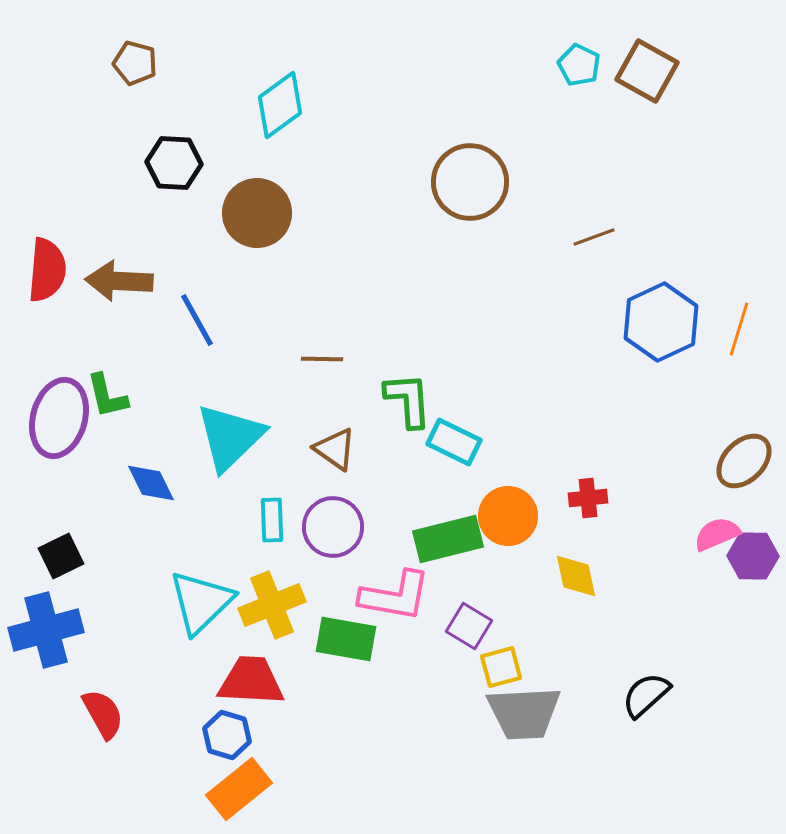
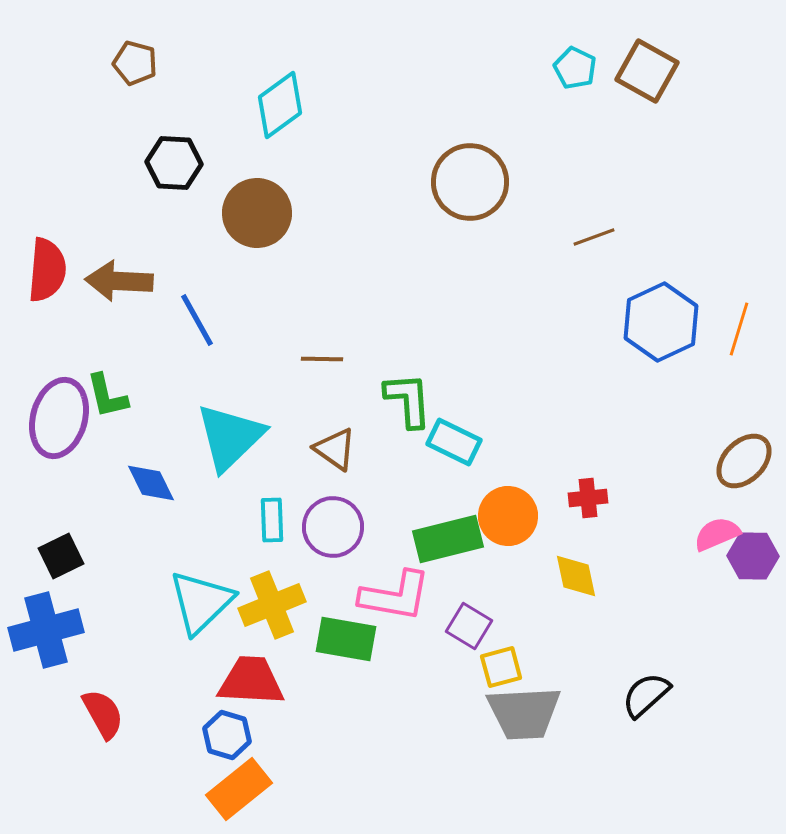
cyan pentagon at (579, 65): moved 4 px left, 3 px down
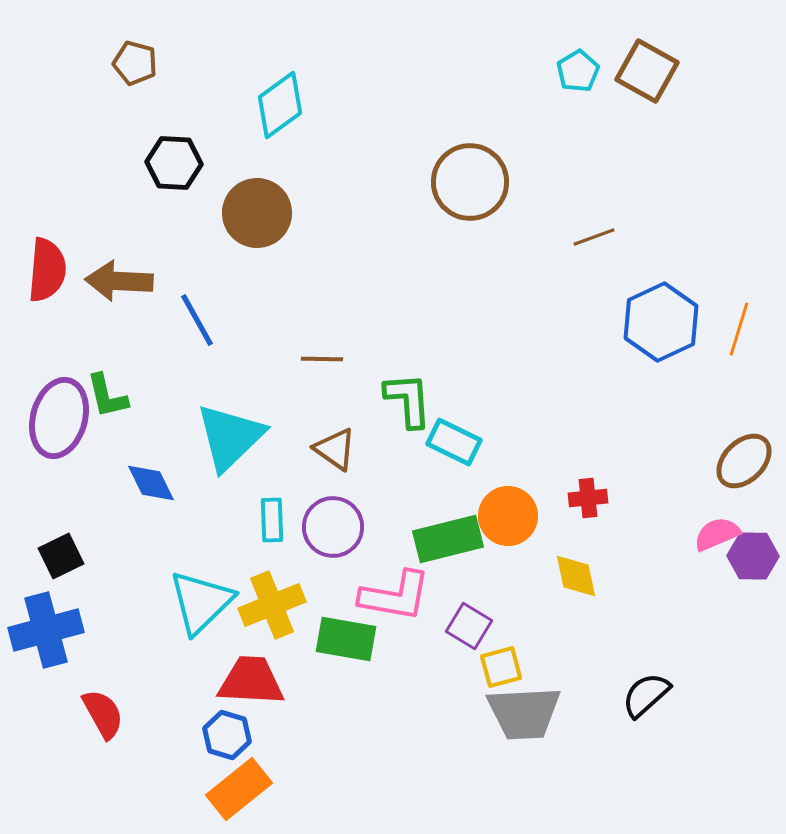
cyan pentagon at (575, 68): moved 3 px right, 3 px down; rotated 15 degrees clockwise
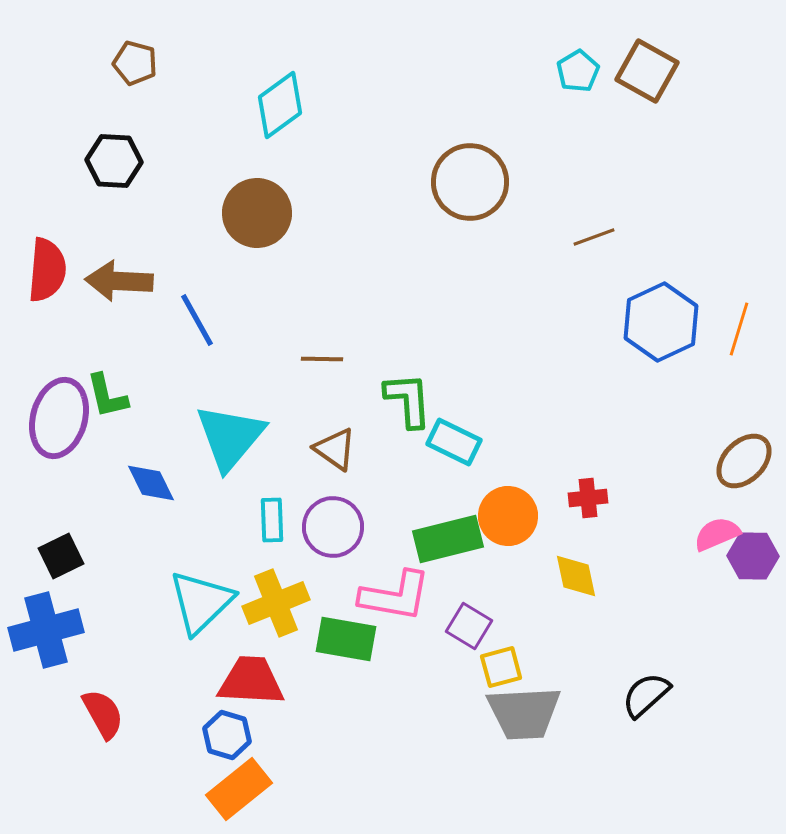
black hexagon at (174, 163): moved 60 px left, 2 px up
cyan triangle at (230, 437): rotated 6 degrees counterclockwise
yellow cross at (272, 605): moved 4 px right, 2 px up
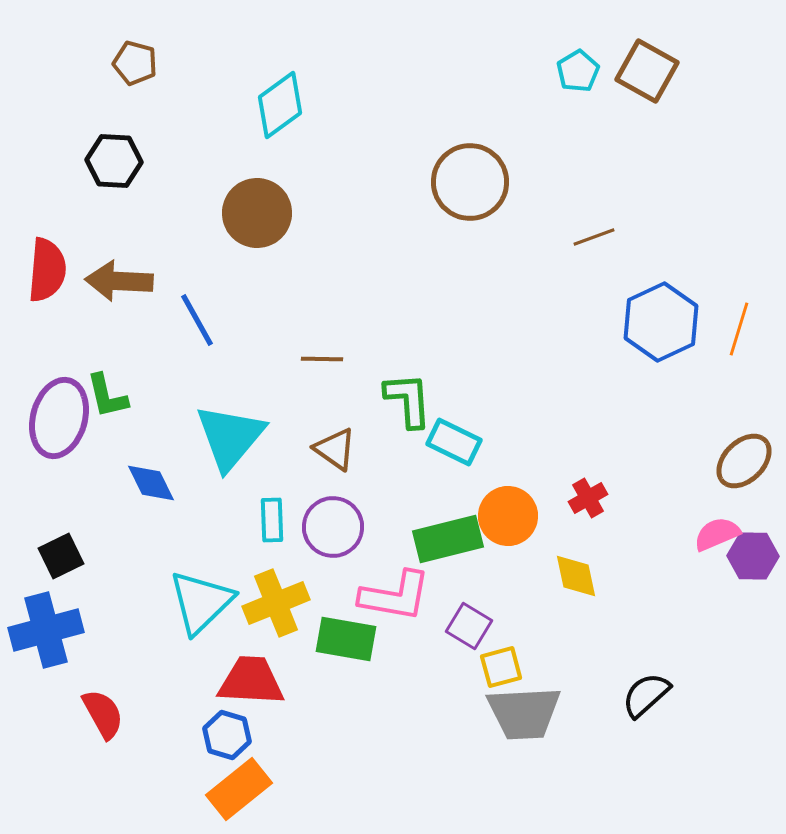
red cross at (588, 498): rotated 24 degrees counterclockwise
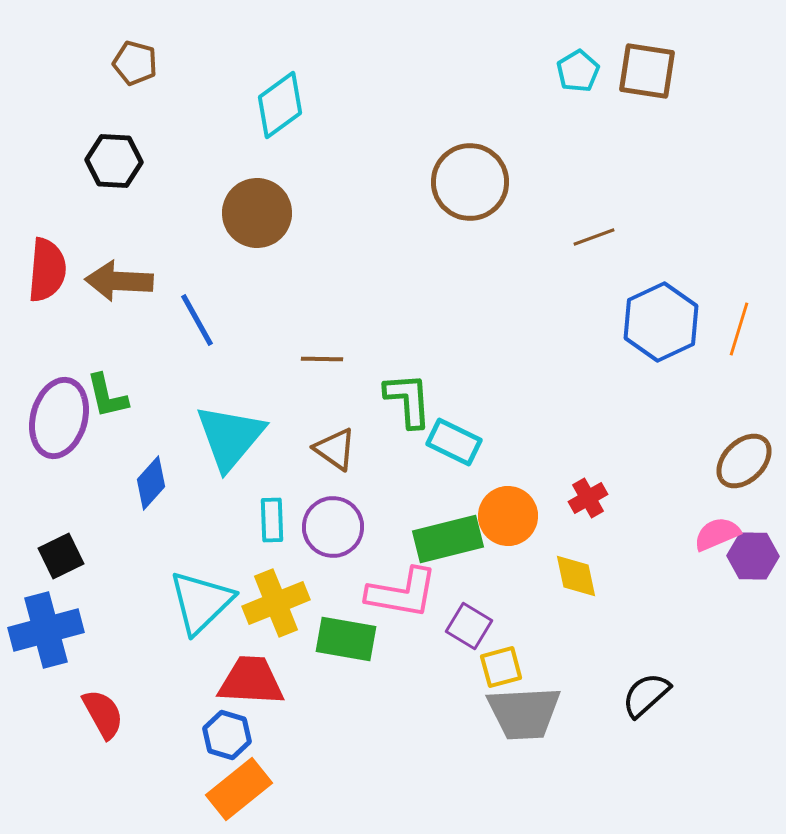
brown square at (647, 71): rotated 20 degrees counterclockwise
blue diamond at (151, 483): rotated 68 degrees clockwise
pink L-shape at (395, 596): moved 7 px right, 3 px up
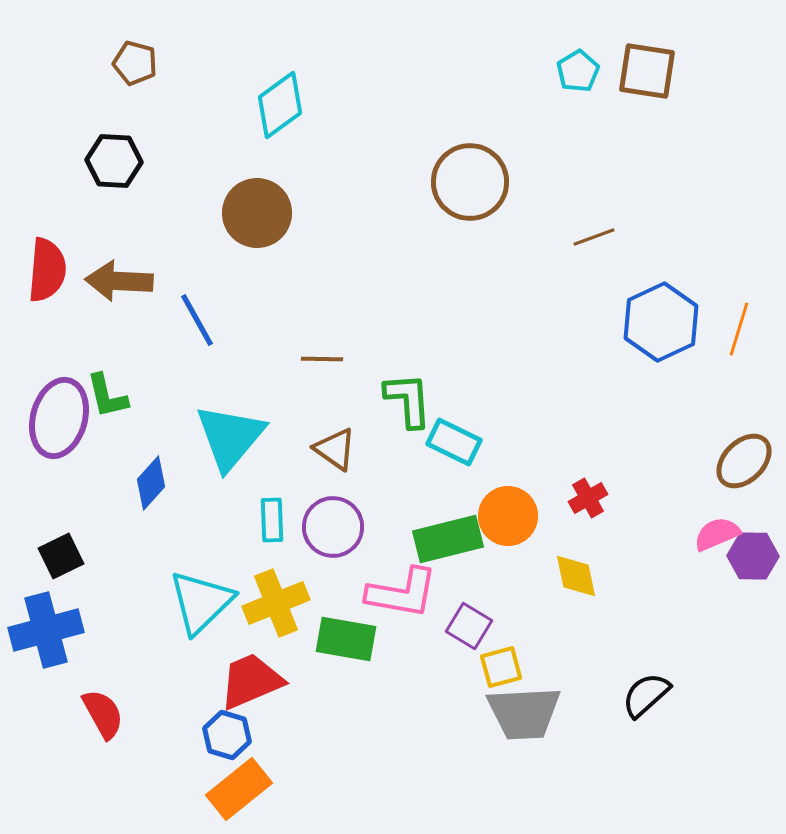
red trapezoid at (251, 681): rotated 26 degrees counterclockwise
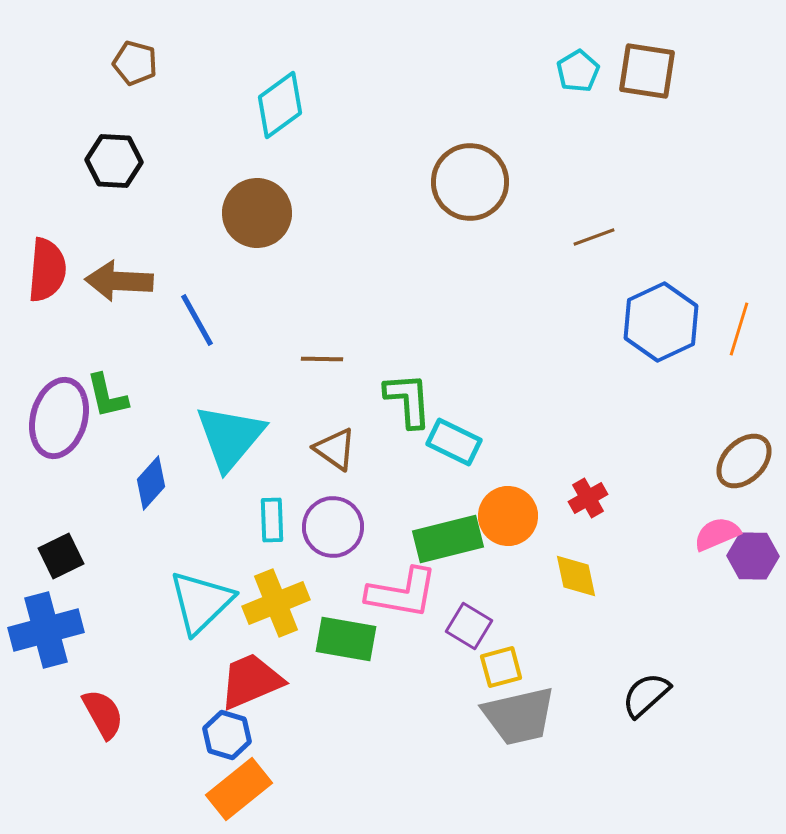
gray trapezoid at (524, 713): moved 5 px left, 3 px down; rotated 10 degrees counterclockwise
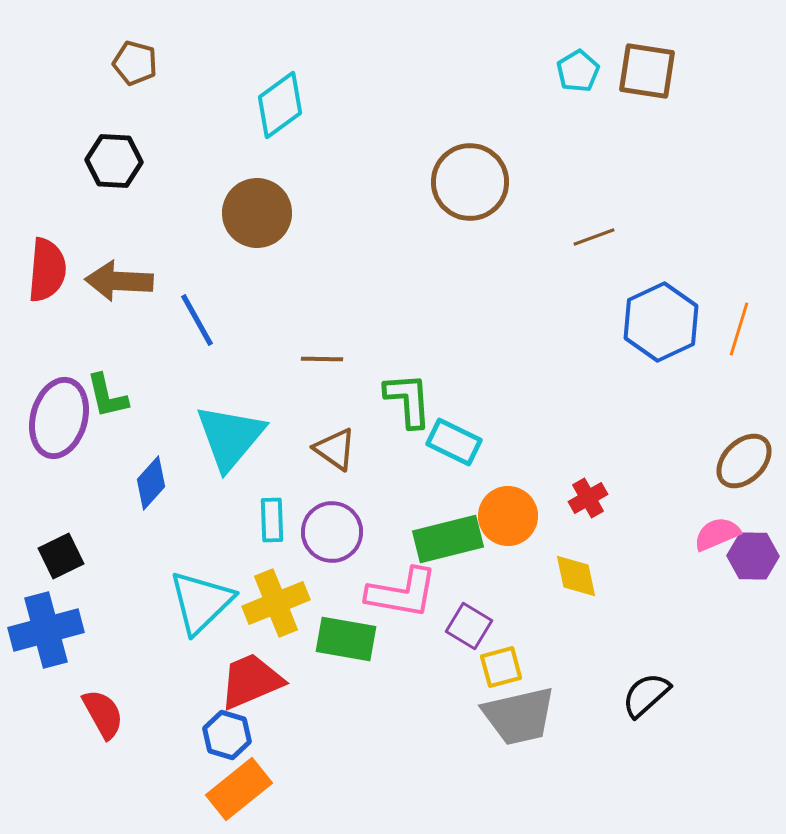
purple circle at (333, 527): moved 1 px left, 5 px down
